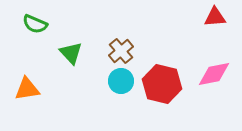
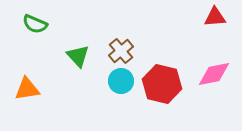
green triangle: moved 7 px right, 3 px down
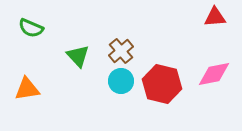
green semicircle: moved 4 px left, 4 px down
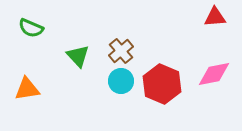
red hexagon: rotated 9 degrees clockwise
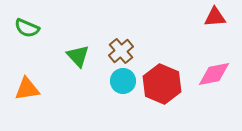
green semicircle: moved 4 px left
cyan circle: moved 2 px right
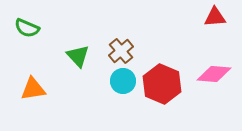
pink diamond: rotated 16 degrees clockwise
orange triangle: moved 6 px right
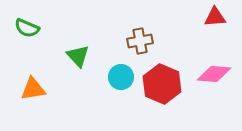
brown cross: moved 19 px right, 10 px up; rotated 30 degrees clockwise
cyan circle: moved 2 px left, 4 px up
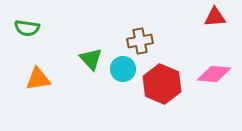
green semicircle: rotated 15 degrees counterclockwise
green triangle: moved 13 px right, 3 px down
cyan circle: moved 2 px right, 8 px up
orange triangle: moved 5 px right, 10 px up
